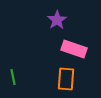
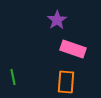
pink rectangle: moved 1 px left
orange rectangle: moved 3 px down
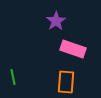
purple star: moved 1 px left, 1 px down
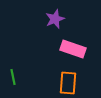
purple star: moved 1 px left, 2 px up; rotated 12 degrees clockwise
orange rectangle: moved 2 px right, 1 px down
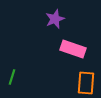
green line: moved 1 px left; rotated 28 degrees clockwise
orange rectangle: moved 18 px right
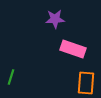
purple star: rotated 18 degrees clockwise
green line: moved 1 px left
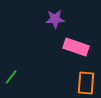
pink rectangle: moved 3 px right, 2 px up
green line: rotated 21 degrees clockwise
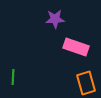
green line: moved 2 px right; rotated 35 degrees counterclockwise
orange rectangle: rotated 20 degrees counterclockwise
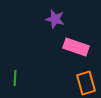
purple star: rotated 18 degrees clockwise
green line: moved 2 px right, 1 px down
